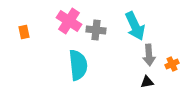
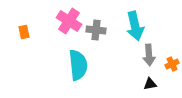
cyan arrow: rotated 12 degrees clockwise
black triangle: moved 3 px right, 2 px down
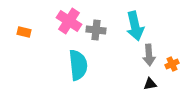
orange rectangle: rotated 64 degrees counterclockwise
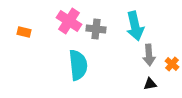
gray cross: moved 1 px up
orange cross: rotated 24 degrees counterclockwise
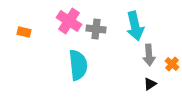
black triangle: rotated 24 degrees counterclockwise
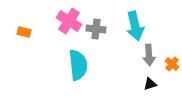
black triangle: rotated 16 degrees clockwise
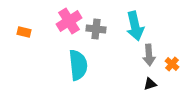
pink cross: rotated 25 degrees clockwise
